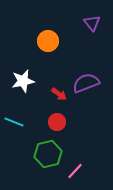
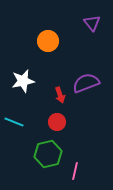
red arrow: moved 1 px right, 1 px down; rotated 35 degrees clockwise
pink line: rotated 30 degrees counterclockwise
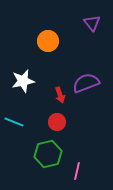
pink line: moved 2 px right
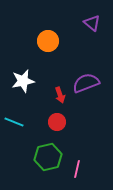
purple triangle: rotated 12 degrees counterclockwise
green hexagon: moved 3 px down
pink line: moved 2 px up
